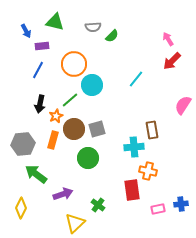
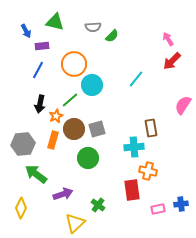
brown rectangle: moved 1 px left, 2 px up
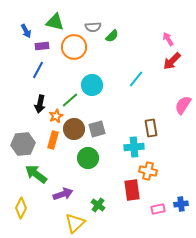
orange circle: moved 17 px up
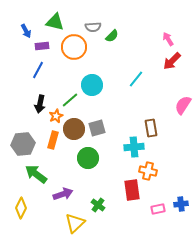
gray square: moved 1 px up
